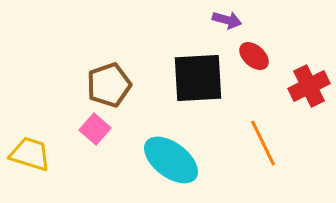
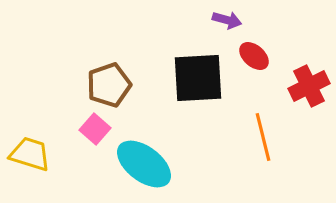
orange line: moved 6 px up; rotated 12 degrees clockwise
cyan ellipse: moved 27 px left, 4 px down
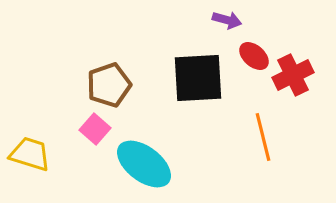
red cross: moved 16 px left, 11 px up
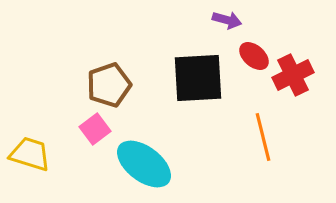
pink square: rotated 12 degrees clockwise
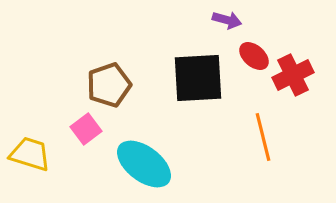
pink square: moved 9 px left
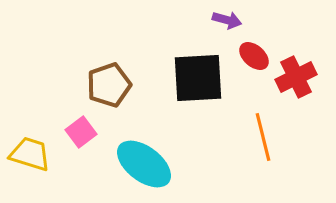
red cross: moved 3 px right, 2 px down
pink square: moved 5 px left, 3 px down
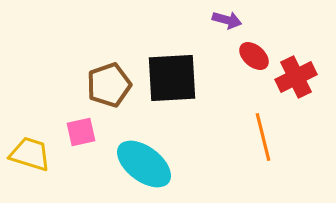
black square: moved 26 px left
pink square: rotated 24 degrees clockwise
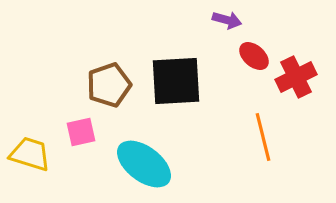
black square: moved 4 px right, 3 px down
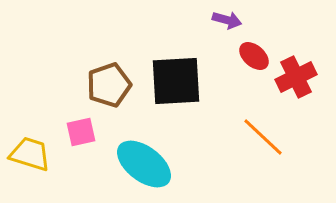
orange line: rotated 33 degrees counterclockwise
